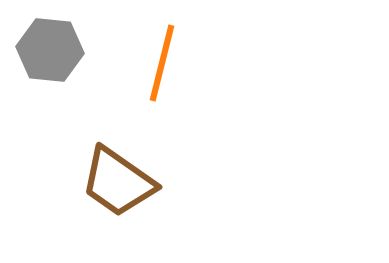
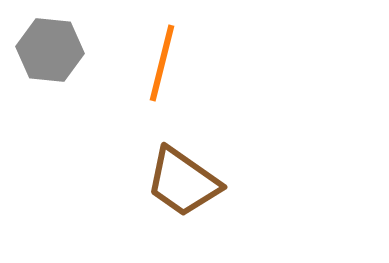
brown trapezoid: moved 65 px right
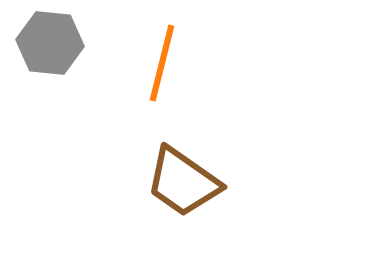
gray hexagon: moved 7 px up
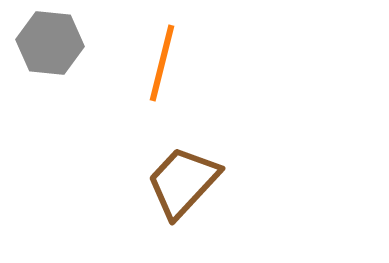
brown trapezoid: rotated 98 degrees clockwise
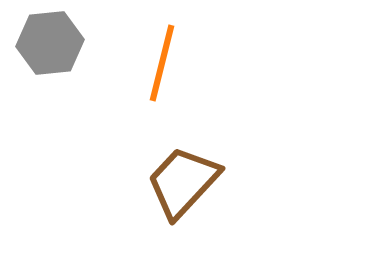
gray hexagon: rotated 12 degrees counterclockwise
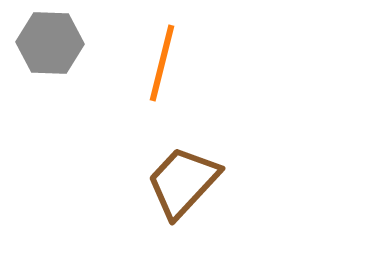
gray hexagon: rotated 8 degrees clockwise
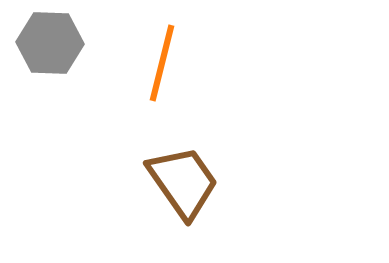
brown trapezoid: rotated 102 degrees clockwise
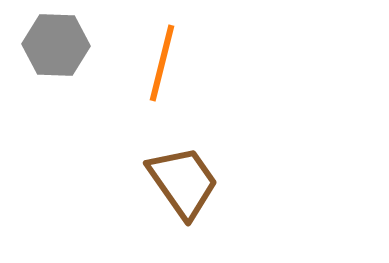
gray hexagon: moved 6 px right, 2 px down
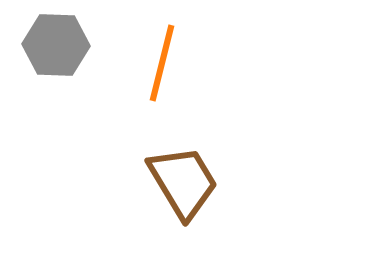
brown trapezoid: rotated 4 degrees clockwise
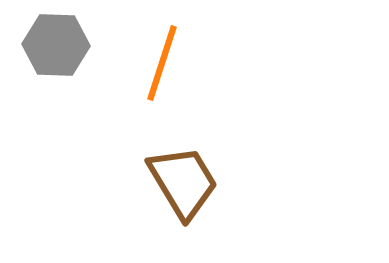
orange line: rotated 4 degrees clockwise
